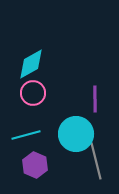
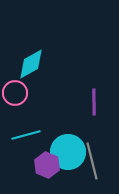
pink circle: moved 18 px left
purple line: moved 1 px left, 3 px down
cyan circle: moved 8 px left, 18 px down
gray line: moved 4 px left
purple hexagon: moved 12 px right
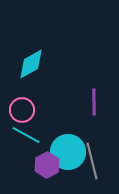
pink circle: moved 7 px right, 17 px down
cyan line: rotated 44 degrees clockwise
purple hexagon: rotated 10 degrees clockwise
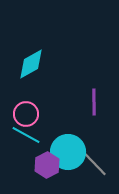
pink circle: moved 4 px right, 4 px down
gray line: rotated 30 degrees counterclockwise
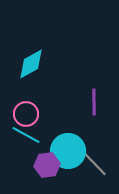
cyan circle: moved 1 px up
purple hexagon: rotated 20 degrees clockwise
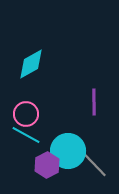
gray line: moved 1 px down
purple hexagon: rotated 20 degrees counterclockwise
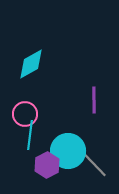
purple line: moved 2 px up
pink circle: moved 1 px left
cyan line: moved 4 px right; rotated 68 degrees clockwise
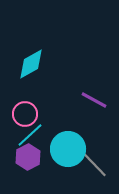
purple line: rotated 60 degrees counterclockwise
cyan line: rotated 40 degrees clockwise
cyan circle: moved 2 px up
purple hexagon: moved 19 px left, 8 px up
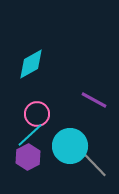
pink circle: moved 12 px right
cyan circle: moved 2 px right, 3 px up
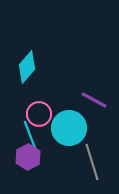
cyan diamond: moved 4 px left, 3 px down; rotated 20 degrees counterclockwise
pink circle: moved 2 px right
cyan line: rotated 68 degrees counterclockwise
cyan circle: moved 1 px left, 18 px up
gray line: rotated 27 degrees clockwise
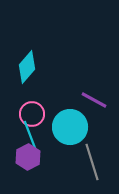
pink circle: moved 7 px left
cyan circle: moved 1 px right, 1 px up
